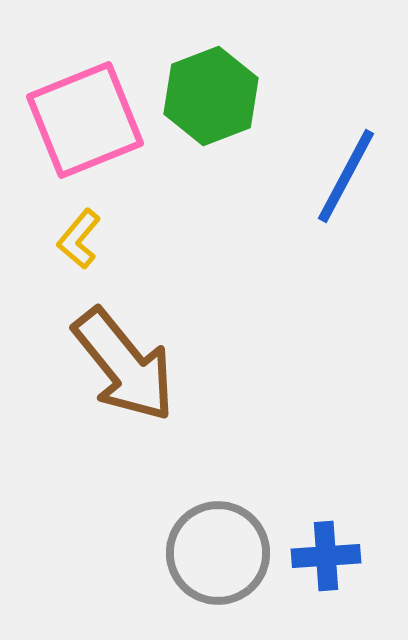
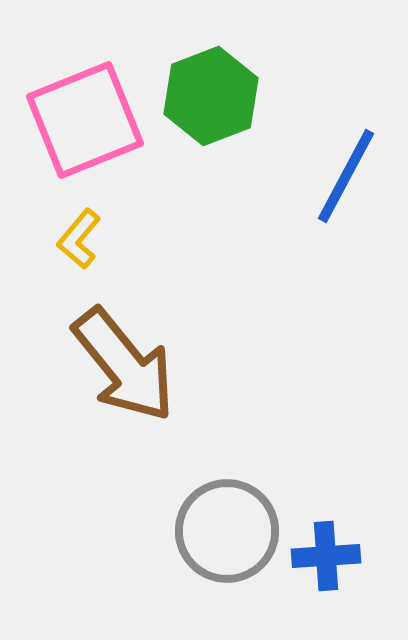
gray circle: moved 9 px right, 22 px up
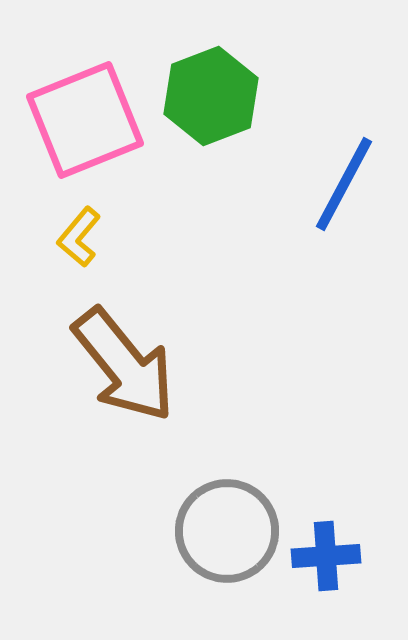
blue line: moved 2 px left, 8 px down
yellow L-shape: moved 2 px up
